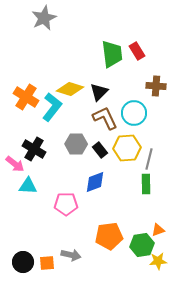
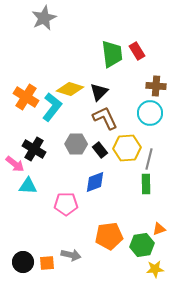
cyan circle: moved 16 px right
orange triangle: moved 1 px right, 1 px up
yellow star: moved 3 px left, 8 px down
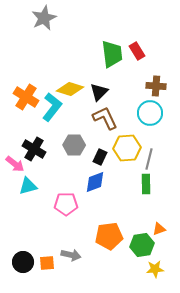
gray hexagon: moved 2 px left, 1 px down
black rectangle: moved 7 px down; rotated 63 degrees clockwise
cyan triangle: rotated 18 degrees counterclockwise
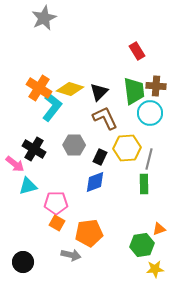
green trapezoid: moved 22 px right, 37 px down
orange cross: moved 13 px right, 9 px up
green rectangle: moved 2 px left
pink pentagon: moved 10 px left, 1 px up
orange pentagon: moved 20 px left, 3 px up
orange square: moved 10 px right, 40 px up; rotated 35 degrees clockwise
